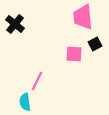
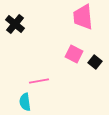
black square: moved 18 px down; rotated 24 degrees counterclockwise
pink square: rotated 24 degrees clockwise
pink line: moved 2 px right; rotated 54 degrees clockwise
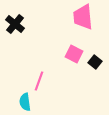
pink line: rotated 60 degrees counterclockwise
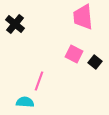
cyan semicircle: rotated 102 degrees clockwise
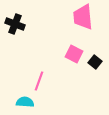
black cross: rotated 18 degrees counterclockwise
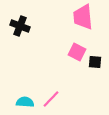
black cross: moved 5 px right, 2 px down
pink square: moved 3 px right, 2 px up
black square: rotated 32 degrees counterclockwise
pink line: moved 12 px right, 18 px down; rotated 24 degrees clockwise
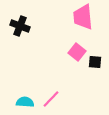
pink square: rotated 12 degrees clockwise
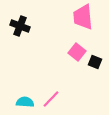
black square: rotated 16 degrees clockwise
